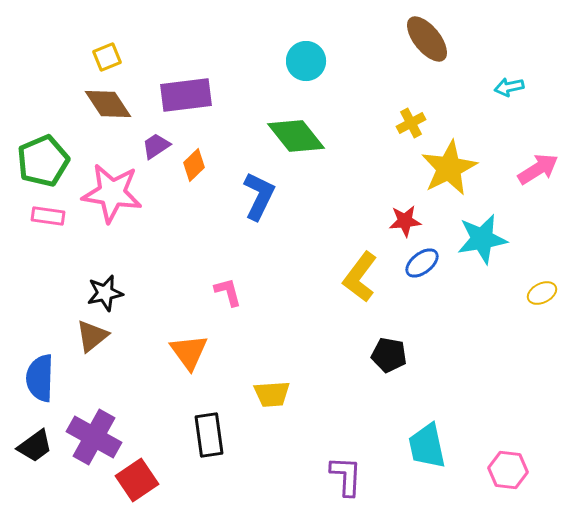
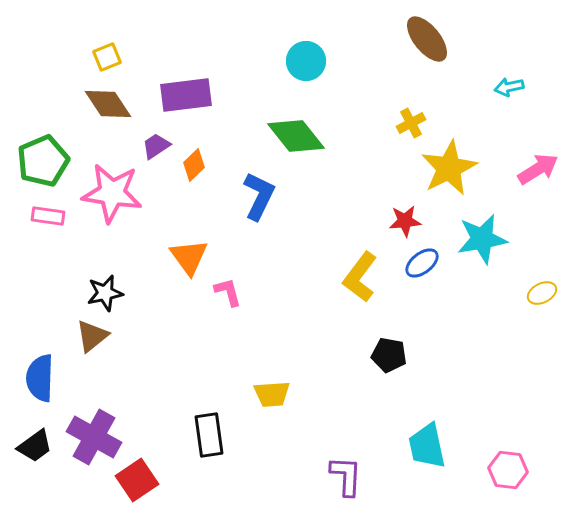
orange triangle: moved 95 px up
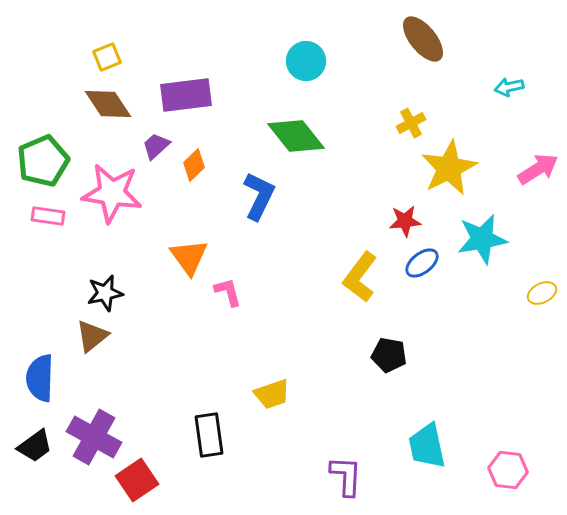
brown ellipse: moved 4 px left
purple trapezoid: rotated 8 degrees counterclockwise
yellow trapezoid: rotated 15 degrees counterclockwise
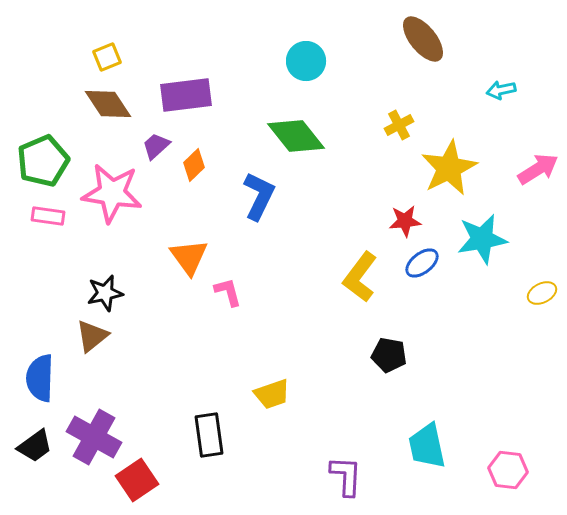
cyan arrow: moved 8 px left, 3 px down
yellow cross: moved 12 px left, 2 px down
